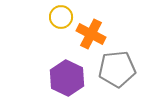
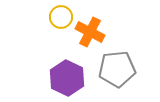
orange cross: moved 1 px left, 2 px up
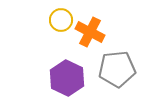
yellow circle: moved 3 px down
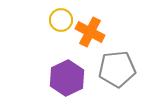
purple hexagon: rotated 8 degrees clockwise
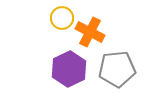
yellow circle: moved 1 px right, 2 px up
purple hexagon: moved 2 px right, 9 px up
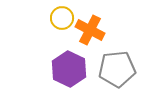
orange cross: moved 2 px up
purple hexagon: rotated 8 degrees counterclockwise
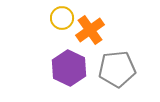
orange cross: rotated 28 degrees clockwise
purple hexagon: moved 1 px up
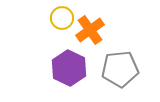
gray pentagon: moved 3 px right
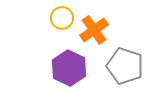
orange cross: moved 4 px right
gray pentagon: moved 5 px right, 3 px up; rotated 24 degrees clockwise
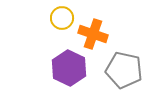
orange cross: moved 1 px left, 4 px down; rotated 36 degrees counterclockwise
gray pentagon: moved 1 px left, 4 px down; rotated 6 degrees counterclockwise
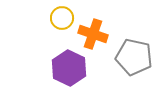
gray pentagon: moved 10 px right, 13 px up
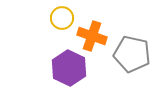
orange cross: moved 1 px left, 2 px down
gray pentagon: moved 2 px left, 3 px up
